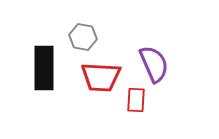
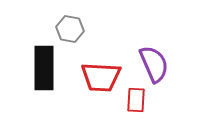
gray hexagon: moved 13 px left, 8 px up
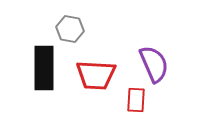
red trapezoid: moved 5 px left, 2 px up
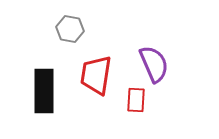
black rectangle: moved 23 px down
red trapezoid: rotated 96 degrees clockwise
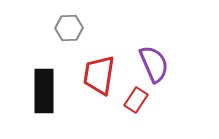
gray hexagon: moved 1 px left, 1 px up; rotated 12 degrees counterclockwise
red trapezoid: moved 3 px right
red rectangle: rotated 30 degrees clockwise
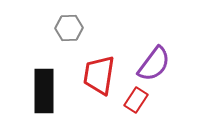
purple semicircle: rotated 60 degrees clockwise
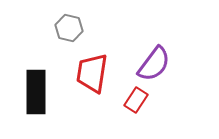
gray hexagon: rotated 16 degrees clockwise
red trapezoid: moved 7 px left, 2 px up
black rectangle: moved 8 px left, 1 px down
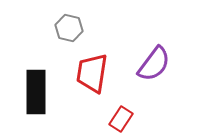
red rectangle: moved 15 px left, 19 px down
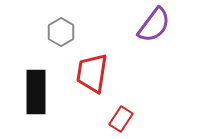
gray hexagon: moved 8 px left, 4 px down; rotated 16 degrees clockwise
purple semicircle: moved 39 px up
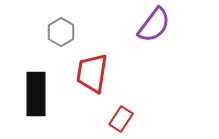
black rectangle: moved 2 px down
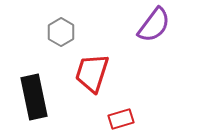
red trapezoid: rotated 9 degrees clockwise
black rectangle: moved 2 px left, 3 px down; rotated 12 degrees counterclockwise
red rectangle: rotated 40 degrees clockwise
